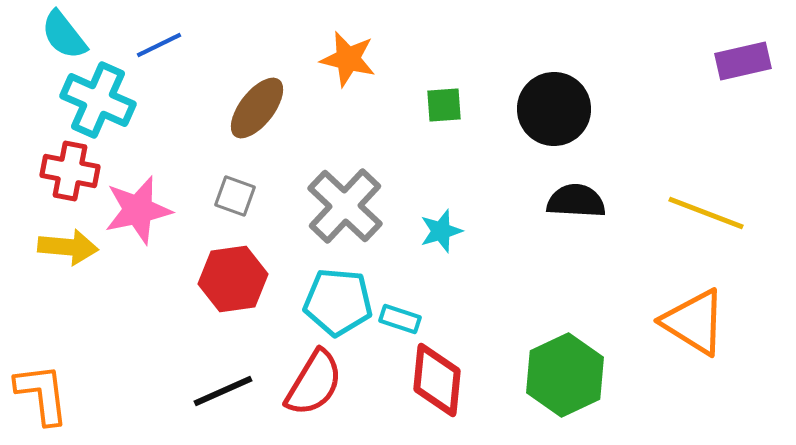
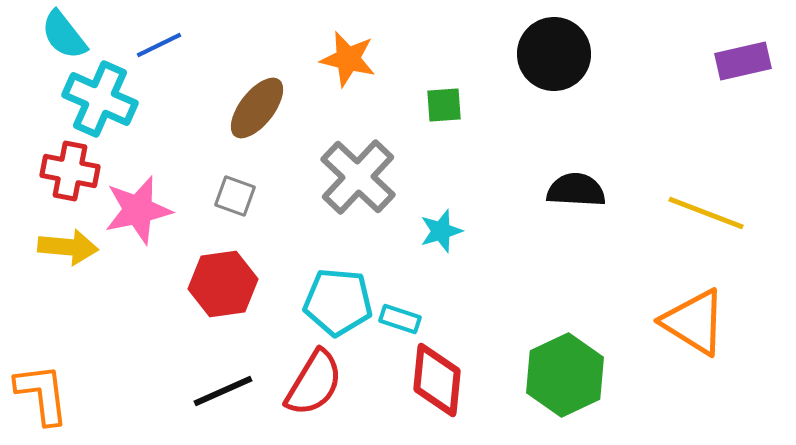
cyan cross: moved 2 px right, 1 px up
black circle: moved 55 px up
black semicircle: moved 11 px up
gray cross: moved 13 px right, 29 px up
red hexagon: moved 10 px left, 5 px down
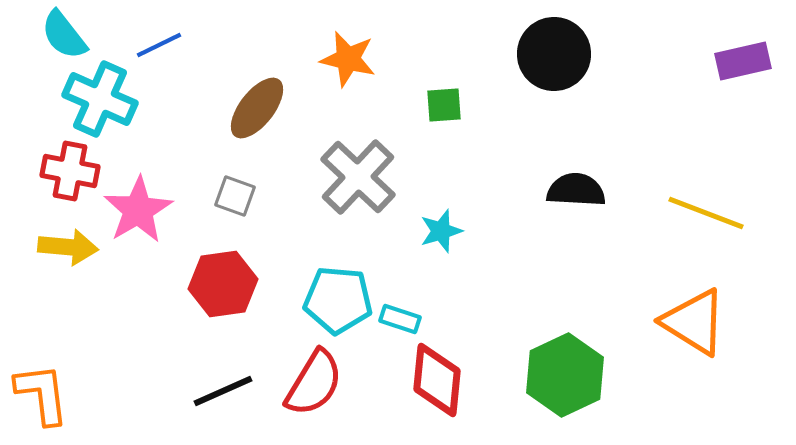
pink star: rotated 18 degrees counterclockwise
cyan pentagon: moved 2 px up
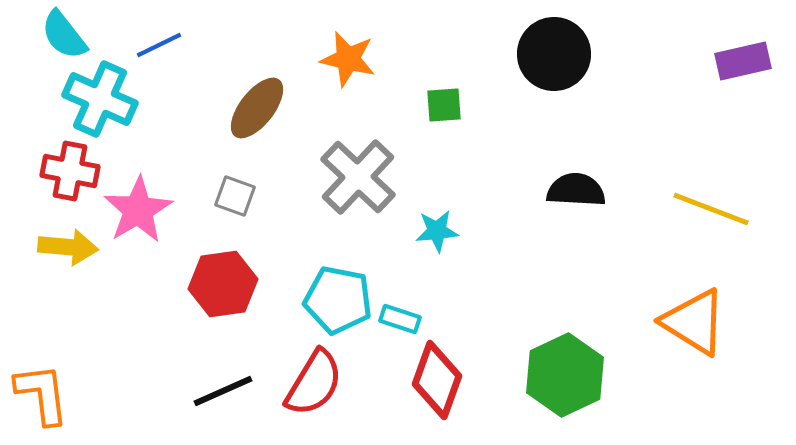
yellow line: moved 5 px right, 4 px up
cyan star: moved 4 px left; rotated 12 degrees clockwise
cyan pentagon: rotated 6 degrees clockwise
red diamond: rotated 14 degrees clockwise
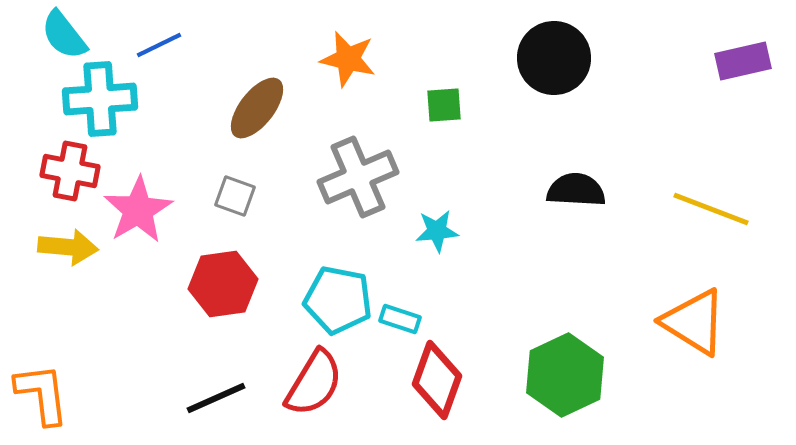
black circle: moved 4 px down
cyan cross: rotated 28 degrees counterclockwise
gray cross: rotated 24 degrees clockwise
black line: moved 7 px left, 7 px down
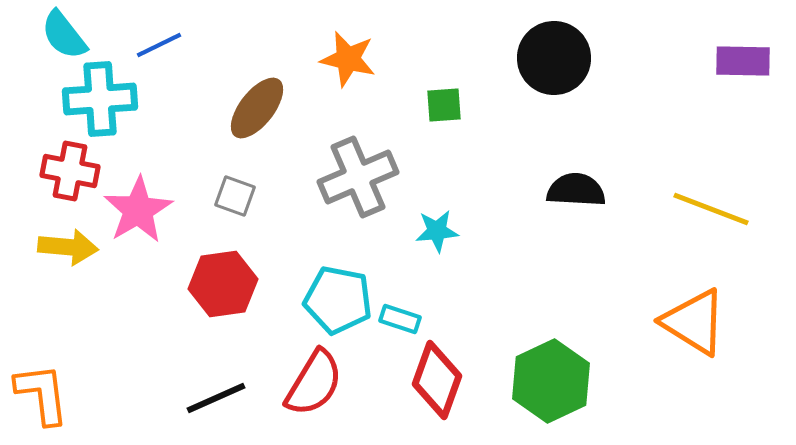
purple rectangle: rotated 14 degrees clockwise
green hexagon: moved 14 px left, 6 px down
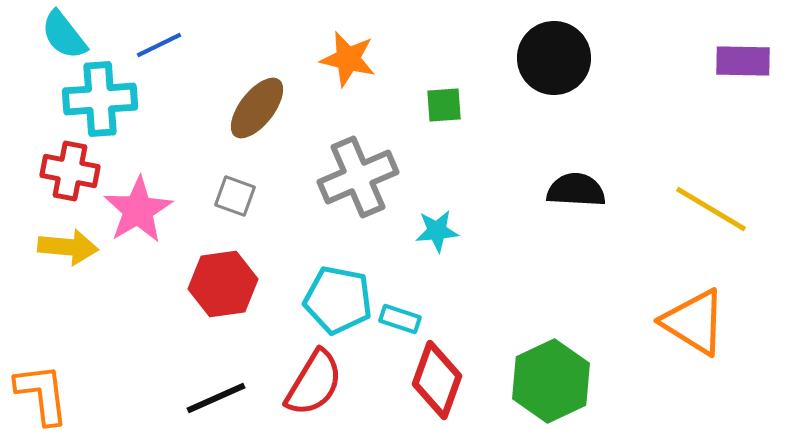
yellow line: rotated 10 degrees clockwise
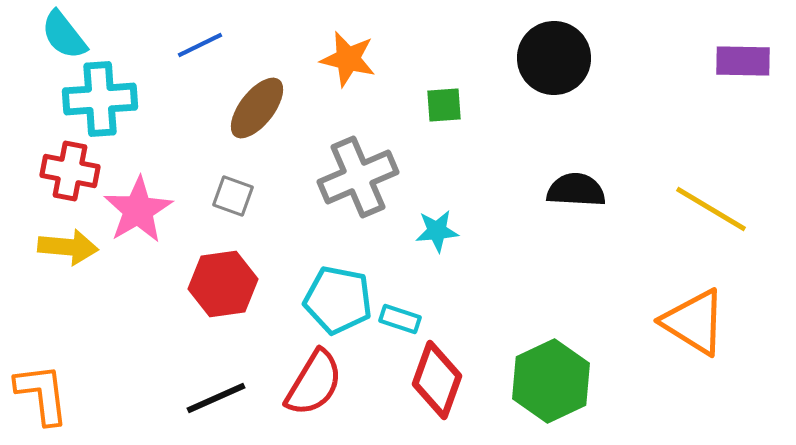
blue line: moved 41 px right
gray square: moved 2 px left
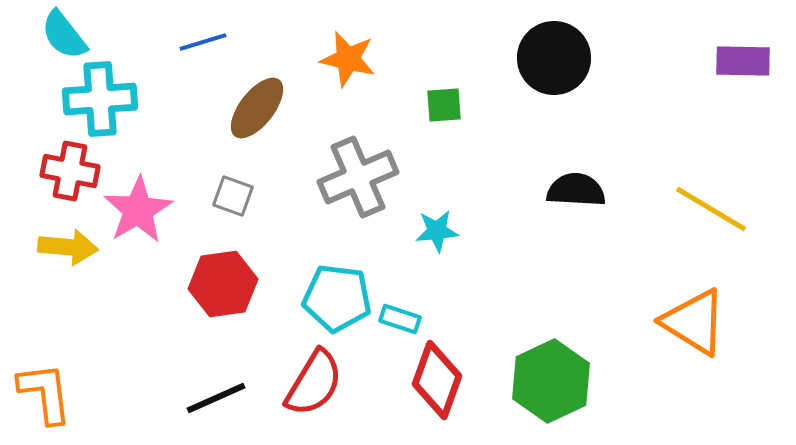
blue line: moved 3 px right, 3 px up; rotated 9 degrees clockwise
cyan pentagon: moved 1 px left, 2 px up; rotated 4 degrees counterclockwise
orange L-shape: moved 3 px right, 1 px up
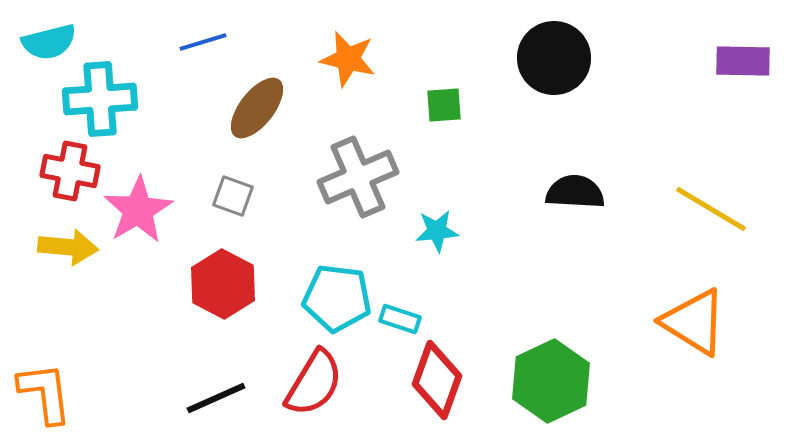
cyan semicircle: moved 15 px left, 7 px down; rotated 66 degrees counterclockwise
black semicircle: moved 1 px left, 2 px down
red hexagon: rotated 24 degrees counterclockwise
